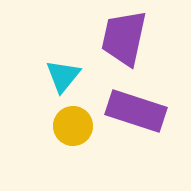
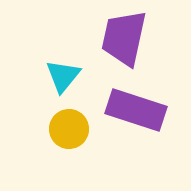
purple rectangle: moved 1 px up
yellow circle: moved 4 px left, 3 px down
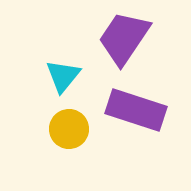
purple trapezoid: rotated 22 degrees clockwise
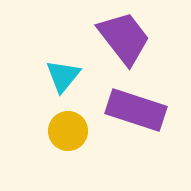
purple trapezoid: rotated 108 degrees clockwise
yellow circle: moved 1 px left, 2 px down
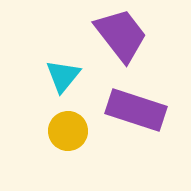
purple trapezoid: moved 3 px left, 3 px up
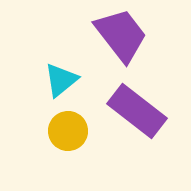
cyan triangle: moved 2 px left, 4 px down; rotated 12 degrees clockwise
purple rectangle: moved 1 px right, 1 px down; rotated 20 degrees clockwise
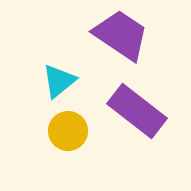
purple trapezoid: rotated 18 degrees counterclockwise
cyan triangle: moved 2 px left, 1 px down
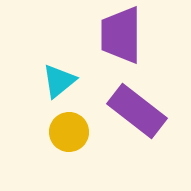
purple trapezoid: rotated 124 degrees counterclockwise
yellow circle: moved 1 px right, 1 px down
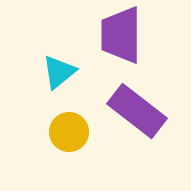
cyan triangle: moved 9 px up
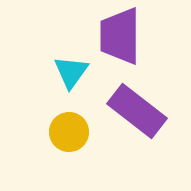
purple trapezoid: moved 1 px left, 1 px down
cyan triangle: moved 12 px right; rotated 15 degrees counterclockwise
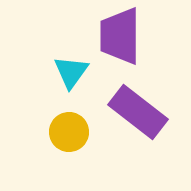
purple rectangle: moved 1 px right, 1 px down
